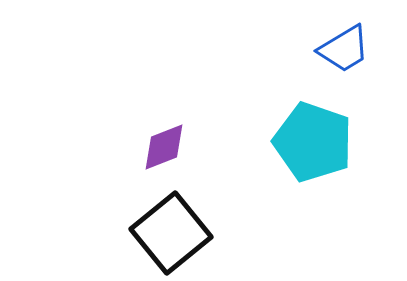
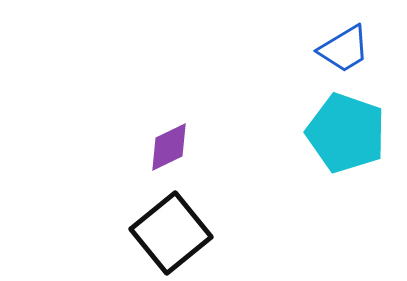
cyan pentagon: moved 33 px right, 9 px up
purple diamond: moved 5 px right; rotated 4 degrees counterclockwise
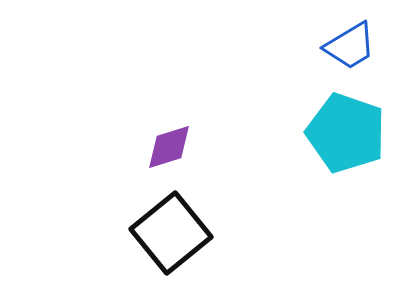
blue trapezoid: moved 6 px right, 3 px up
purple diamond: rotated 8 degrees clockwise
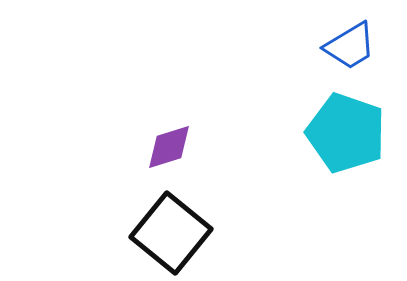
black square: rotated 12 degrees counterclockwise
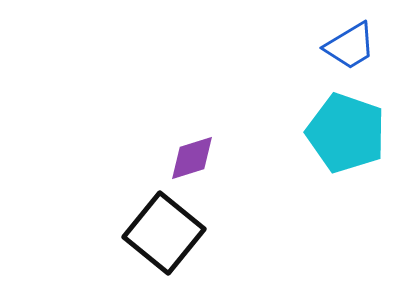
purple diamond: moved 23 px right, 11 px down
black square: moved 7 px left
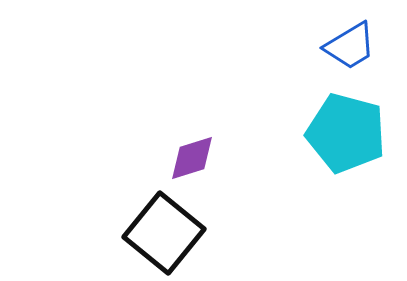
cyan pentagon: rotated 4 degrees counterclockwise
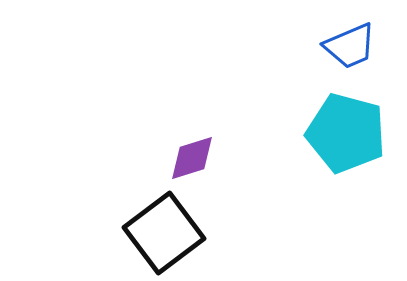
blue trapezoid: rotated 8 degrees clockwise
black square: rotated 14 degrees clockwise
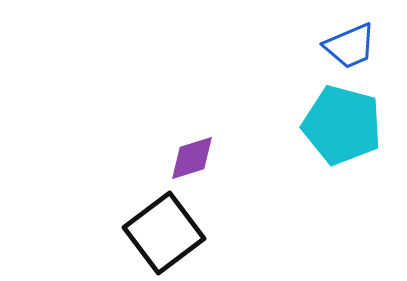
cyan pentagon: moved 4 px left, 8 px up
